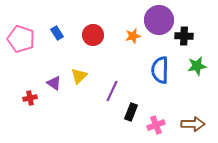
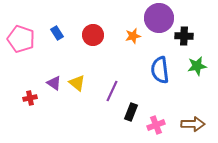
purple circle: moved 2 px up
blue semicircle: rotated 8 degrees counterclockwise
yellow triangle: moved 2 px left, 7 px down; rotated 36 degrees counterclockwise
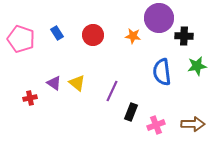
orange star: rotated 21 degrees clockwise
blue semicircle: moved 2 px right, 2 px down
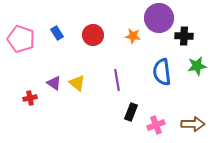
purple line: moved 5 px right, 11 px up; rotated 35 degrees counterclockwise
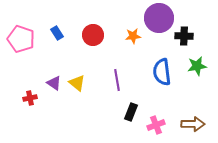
orange star: rotated 14 degrees counterclockwise
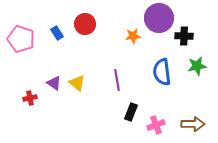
red circle: moved 8 px left, 11 px up
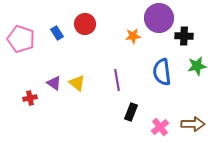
pink cross: moved 4 px right, 2 px down; rotated 18 degrees counterclockwise
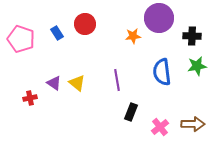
black cross: moved 8 px right
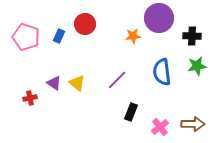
blue rectangle: moved 2 px right, 3 px down; rotated 56 degrees clockwise
pink pentagon: moved 5 px right, 2 px up
purple line: rotated 55 degrees clockwise
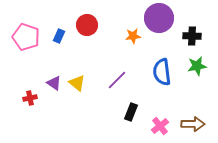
red circle: moved 2 px right, 1 px down
pink cross: moved 1 px up
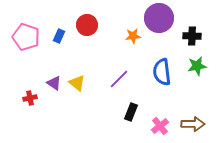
purple line: moved 2 px right, 1 px up
